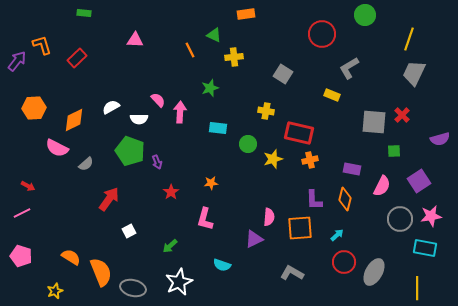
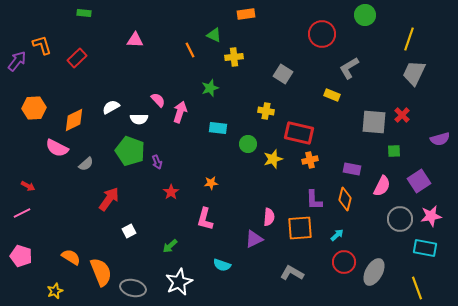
pink arrow at (180, 112): rotated 15 degrees clockwise
yellow line at (417, 288): rotated 20 degrees counterclockwise
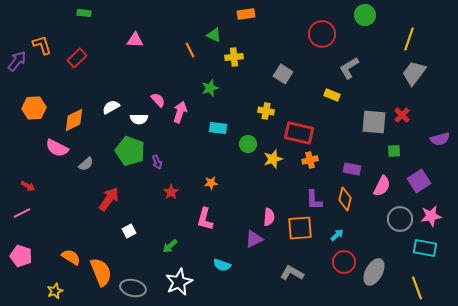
gray trapezoid at (414, 73): rotated 12 degrees clockwise
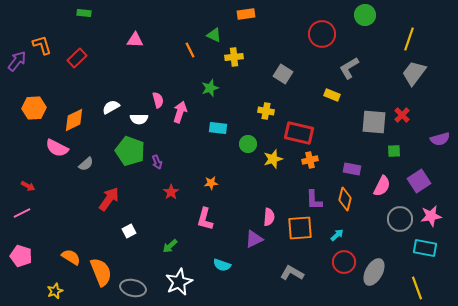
pink semicircle at (158, 100): rotated 28 degrees clockwise
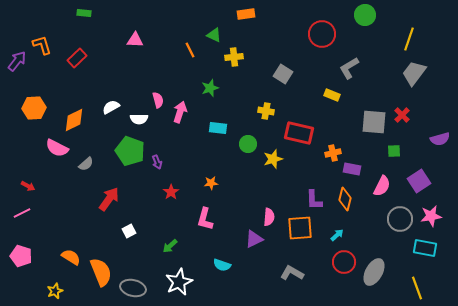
orange cross at (310, 160): moved 23 px right, 7 px up
